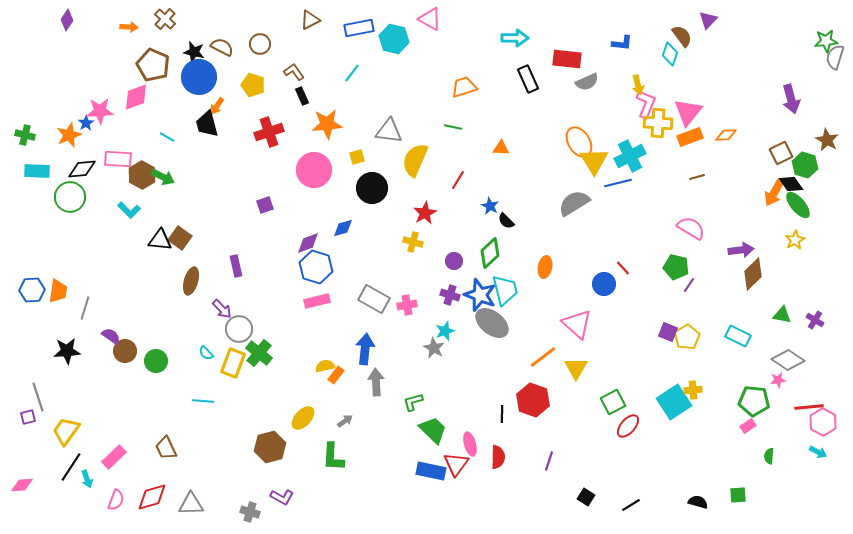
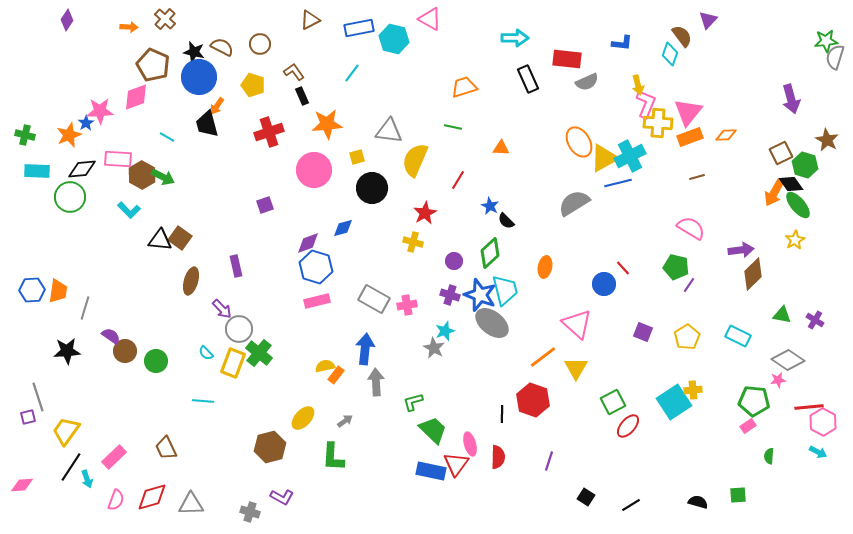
yellow triangle at (594, 161): moved 10 px right, 3 px up; rotated 32 degrees clockwise
purple square at (668, 332): moved 25 px left
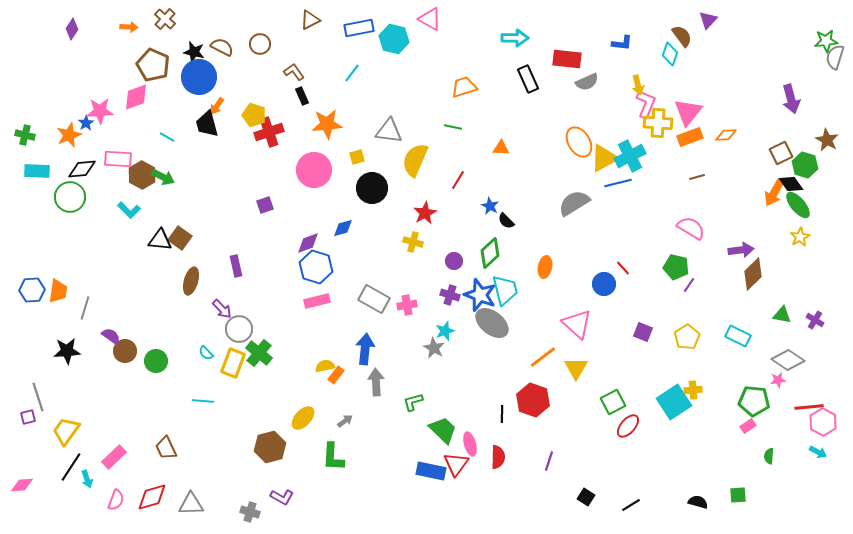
purple diamond at (67, 20): moved 5 px right, 9 px down
yellow pentagon at (253, 85): moved 1 px right, 30 px down
yellow star at (795, 240): moved 5 px right, 3 px up
green trapezoid at (433, 430): moved 10 px right
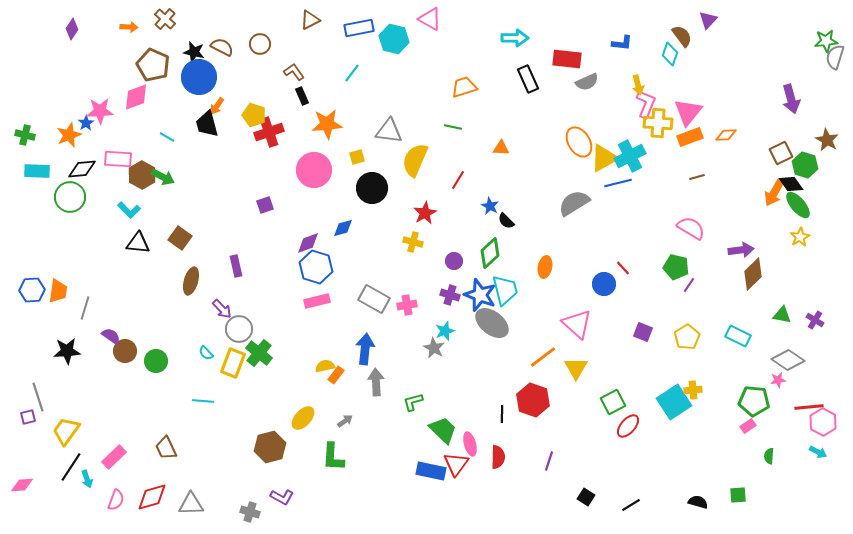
black triangle at (160, 240): moved 22 px left, 3 px down
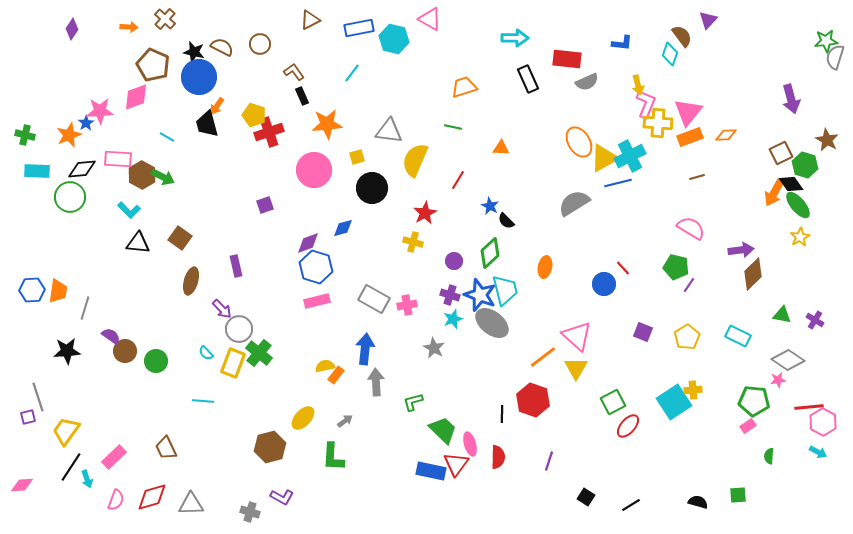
pink triangle at (577, 324): moved 12 px down
cyan star at (445, 331): moved 8 px right, 12 px up
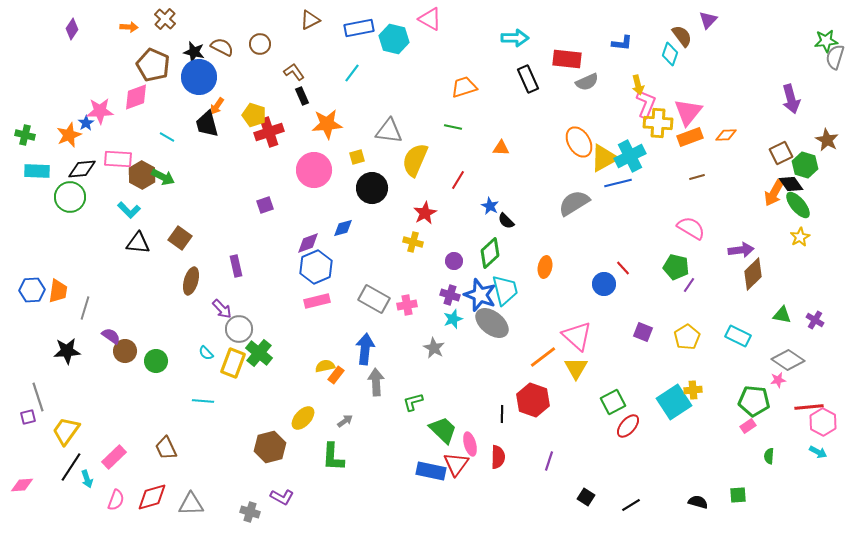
blue hexagon at (316, 267): rotated 20 degrees clockwise
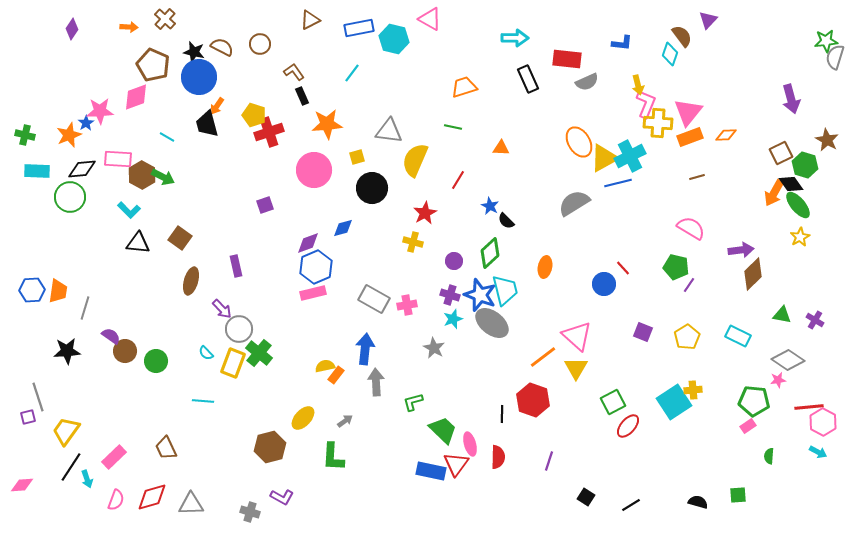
pink rectangle at (317, 301): moved 4 px left, 8 px up
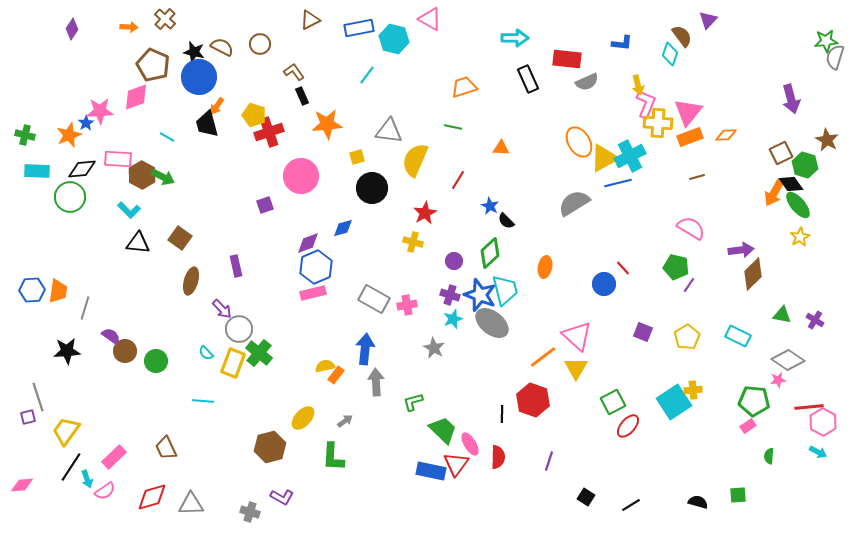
cyan line at (352, 73): moved 15 px right, 2 px down
pink circle at (314, 170): moved 13 px left, 6 px down
pink ellipse at (470, 444): rotated 15 degrees counterclockwise
pink semicircle at (116, 500): moved 11 px left, 9 px up; rotated 35 degrees clockwise
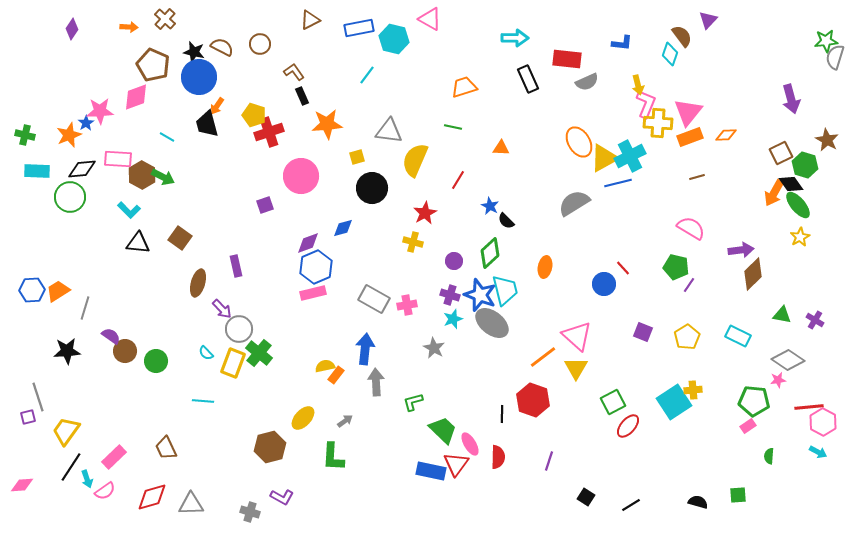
brown ellipse at (191, 281): moved 7 px right, 2 px down
orange trapezoid at (58, 291): rotated 130 degrees counterclockwise
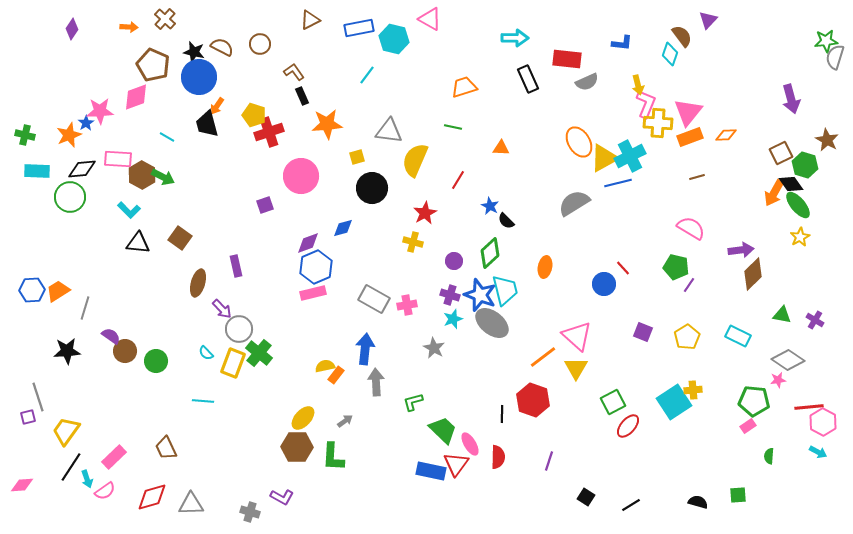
brown hexagon at (270, 447): moved 27 px right; rotated 16 degrees clockwise
